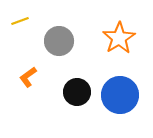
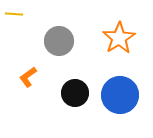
yellow line: moved 6 px left, 7 px up; rotated 24 degrees clockwise
black circle: moved 2 px left, 1 px down
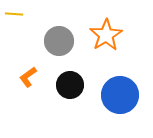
orange star: moved 13 px left, 3 px up
black circle: moved 5 px left, 8 px up
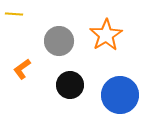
orange L-shape: moved 6 px left, 8 px up
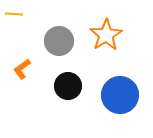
black circle: moved 2 px left, 1 px down
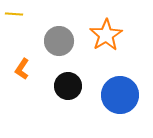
orange L-shape: rotated 20 degrees counterclockwise
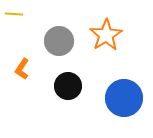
blue circle: moved 4 px right, 3 px down
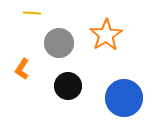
yellow line: moved 18 px right, 1 px up
gray circle: moved 2 px down
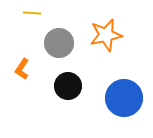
orange star: rotated 20 degrees clockwise
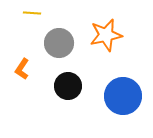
blue circle: moved 1 px left, 2 px up
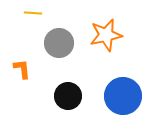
yellow line: moved 1 px right
orange L-shape: rotated 140 degrees clockwise
black circle: moved 10 px down
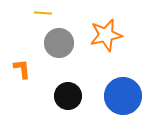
yellow line: moved 10 px right
